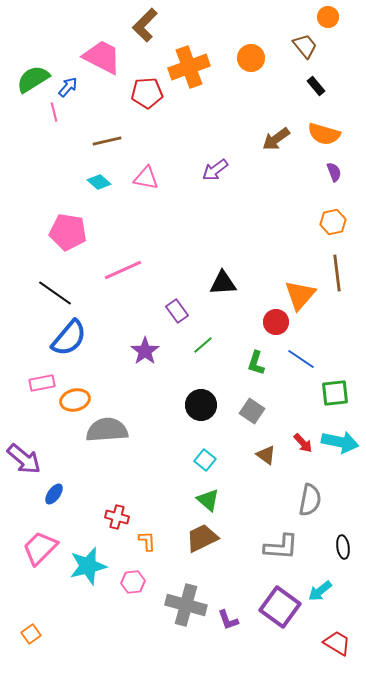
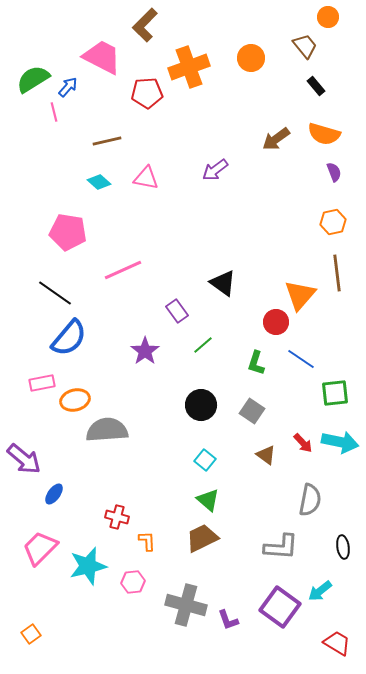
black triangle at (223, 283): rotated 40 degrees clockwise
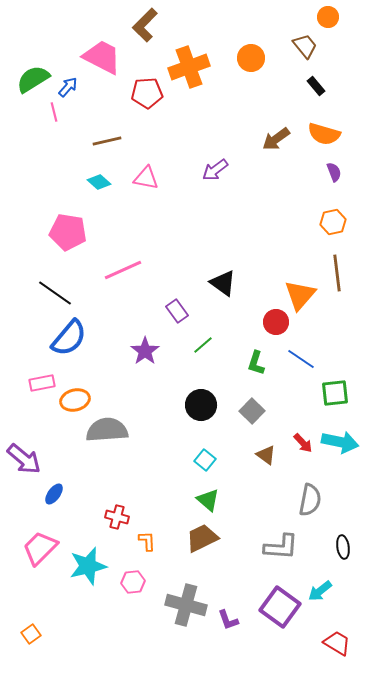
gray square at (252, 411): rotated 10 degrees clockwise
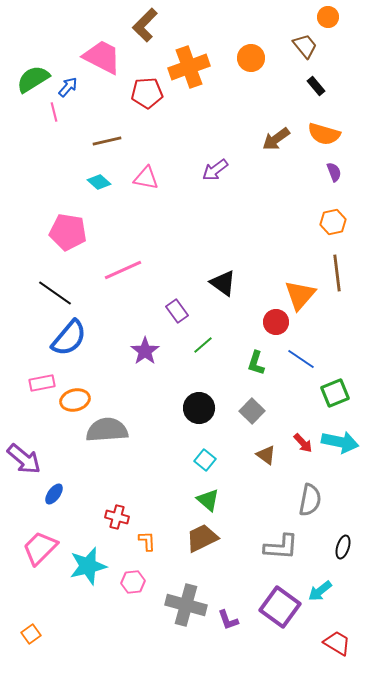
green square at (335, 393): rotated 16 degrees counterclockwise
black circle at (201, 405): moved 2 px left, 3 px down
black ellipse at (343, 547): rotated 25 degrees clockwise
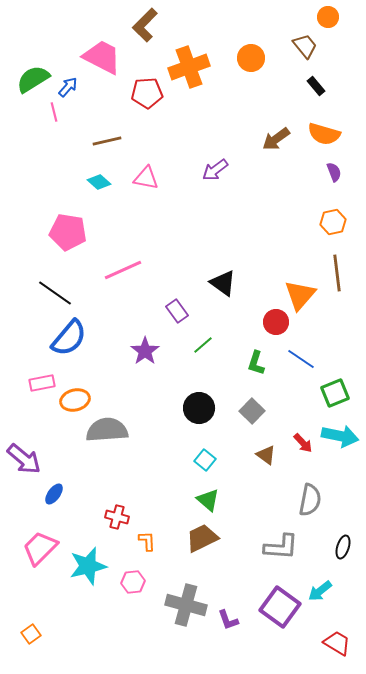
cyan arrow at (340, 442): moved 6 px up
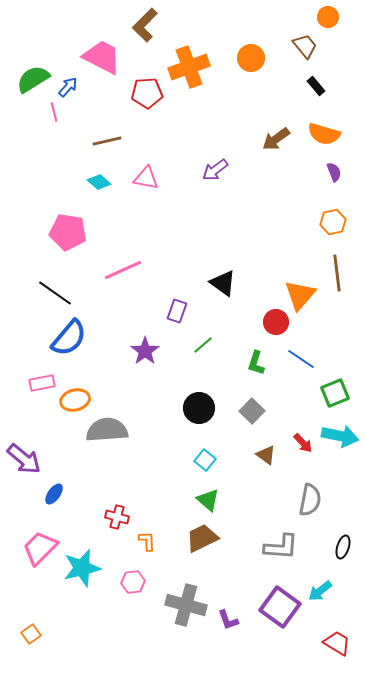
purple rectangle at (177, 311): rotated 55 degrees clockwise
cyan star at (88, 566): moved 6 px left, 2 px down
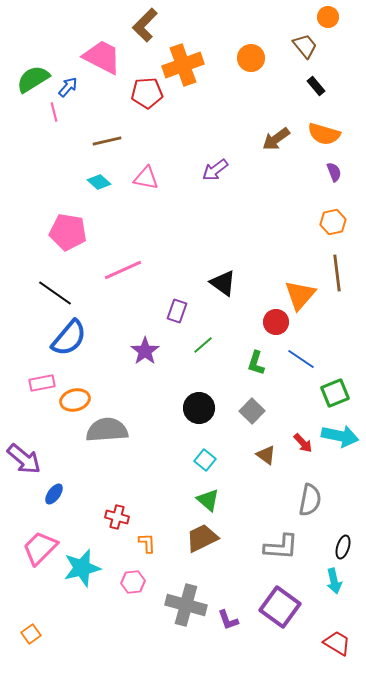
orange cross at (189, 67): moved 6 px left, 2 px up
orange L-shape at (147, 541): moved 2 px down
cyan arrow at (320, 591): moved 14 px right, 10 px up; rotated 65 degrees counterclockwise
